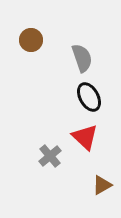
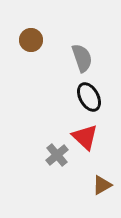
gray cross: moved 7 px right, 1 px up
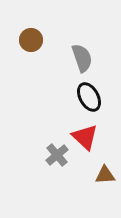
brown triangle: moved 3 px right, 10 px up; rotated 25 degrees clockwise
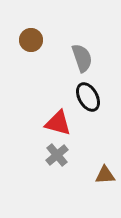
black ellipse: moved 1 px left
red triangle: moved 27 px left, 14 px up; rotated 28 degrees counterclockwise
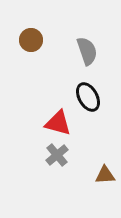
gray semicircle: moved 5 px right, 7 px up
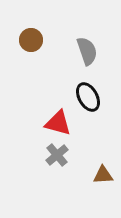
brown triangle: moved 2 px left
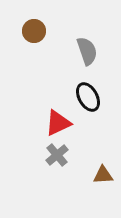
brown circle: moved 3 px right, 9 px up
red triangle: rotated 40 degrees counterclockwise
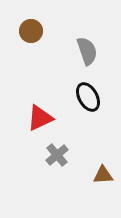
brown circle: moved 3 px left
red triangle: moved 18 px left, 5 px up
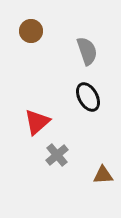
red triangle: moved 3 px left, 4 px down; rotated 16 degrees counterclockwise
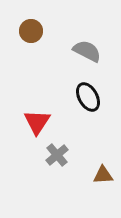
gray semicircle: rotated 44 degrees counterclockwise
red triangle: rotated 16 degrees counterclockwise
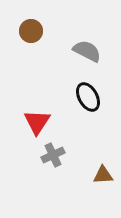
gray cross: moved 4 px left; rotated 15 degrees clockwise
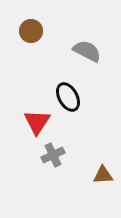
black ellipse: moved 20 px left
